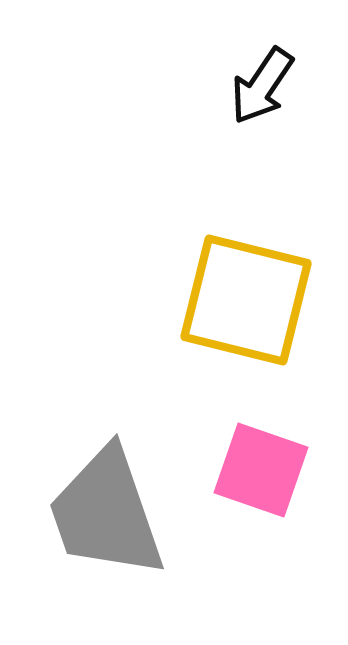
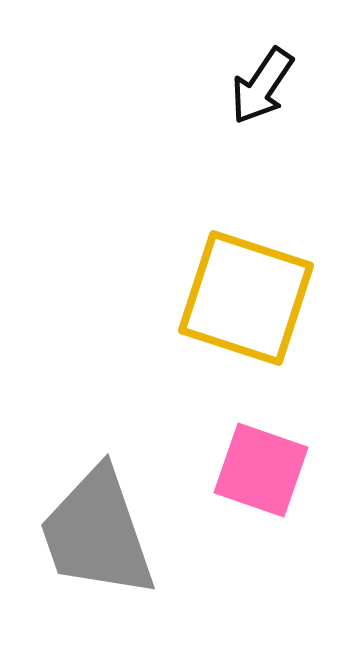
yellow square: moved 2 px up; rotated 4 degrees clockwise
gray trapezoid: moved 9 px left, 20 px down
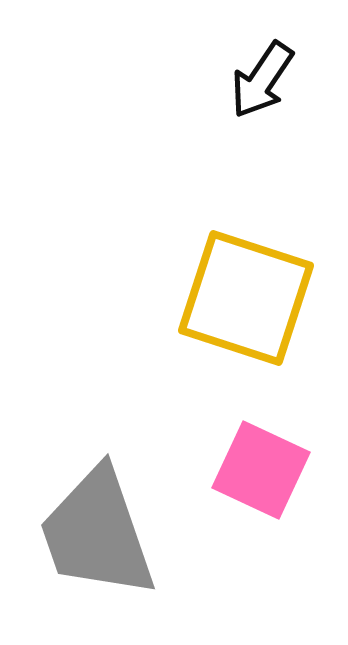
black arrow: moved 6 px up
pink square: rotated 6 degrees clockwise
